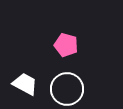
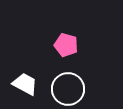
white circle: moved 1 px right
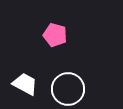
pink pentagon: moved 11 px left, 10 px up
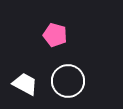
white circle: moved 8 px up
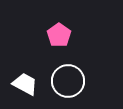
pink pentagon: moved 4 px right; rotated 20 degrees clockwise
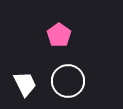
white trapezoid: rotated 36 degrees clockwise
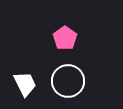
pink pentagon: moved 6 px right, 3 px down
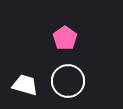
white trapezoid: moved 1 px down; rotated 48 degrees counterclockwise
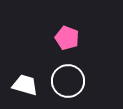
pink pentagon: moved 2 px right; rotated 15 degrees counterclockwise
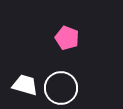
white circle: moved 7 px left, 7 px down
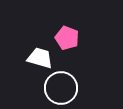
white trapezoid: moved 15 px right, 27 px up
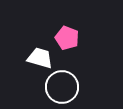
white circle: moved 1 px right, 1 px up
